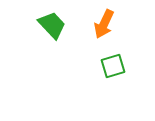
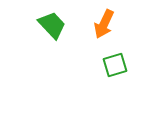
green square: moved 2 px right, 1 px up
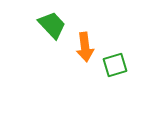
orange arrow: moved 19 px left, 23 px down; rotated 32 degrees counterclockwise
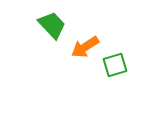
orange arrow: rotated 64 degrees clockwise
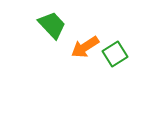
green square: moved 11 px up; rotated 15 degrees counterclockwise
